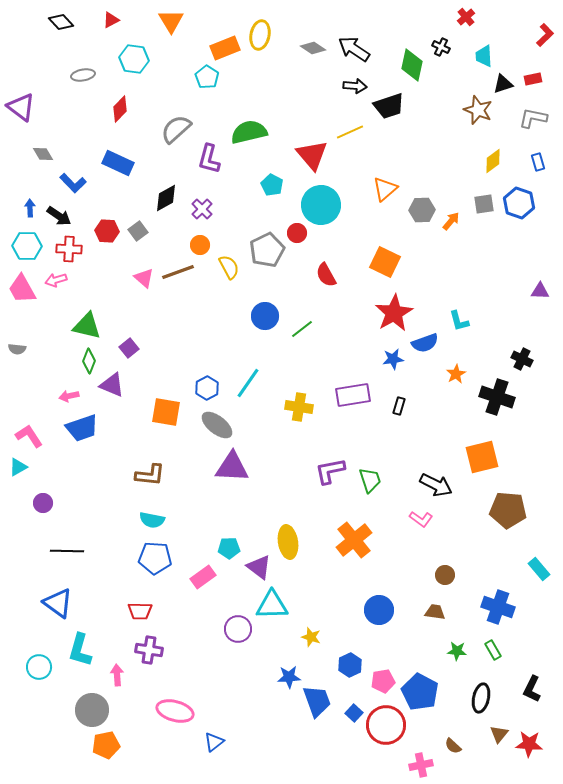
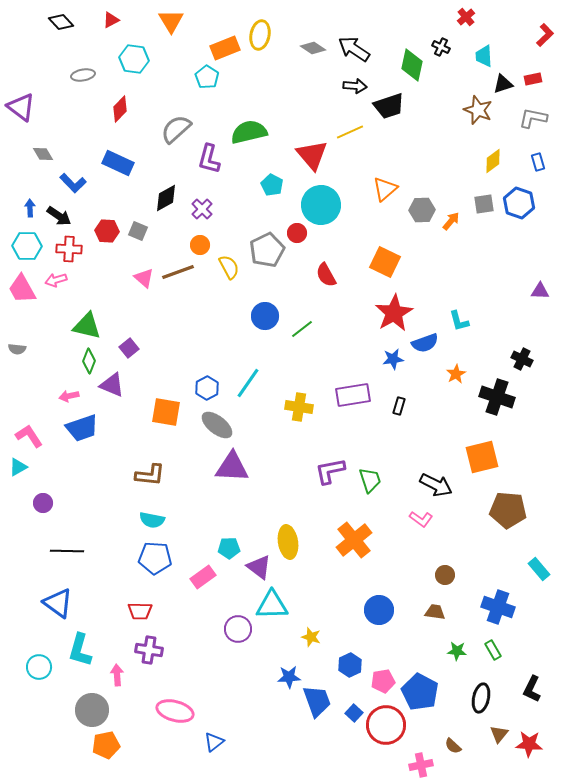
gray square at (138, 231): rotated 30 degrees counterclockwise
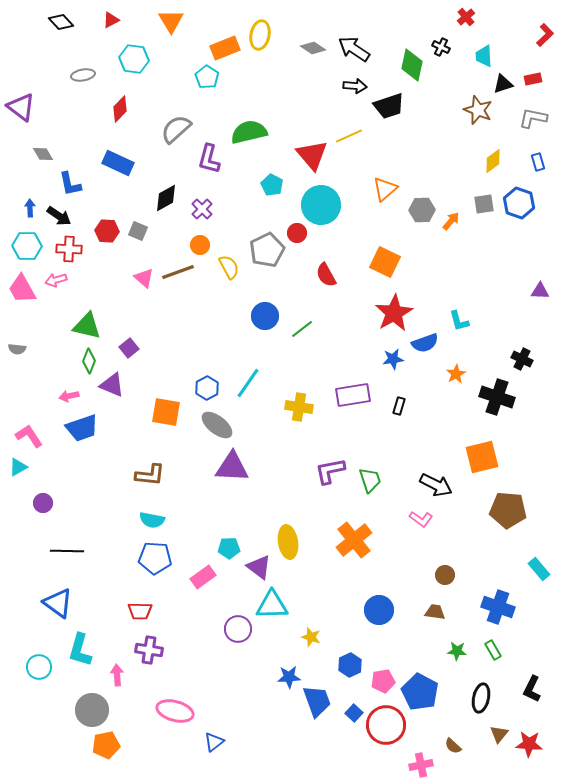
yellow line at (350, 132): moved 1 px left, 4 px down
blue L-shape at (73, 183): moved 3 px left, 1 px down; rotated 32 degrees clockwise
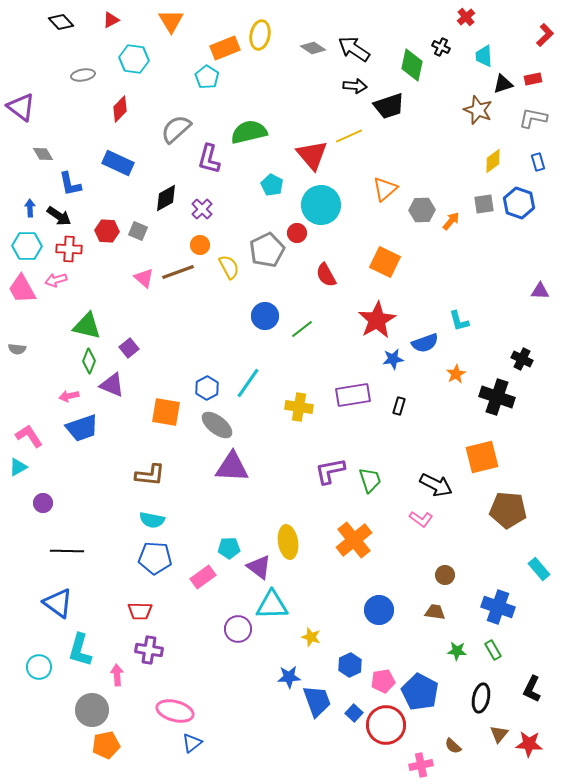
red star at (394, 313): moved 17 px left, 7 px down
blue triangle at (214, 742): moved 22 px left, 1 px down
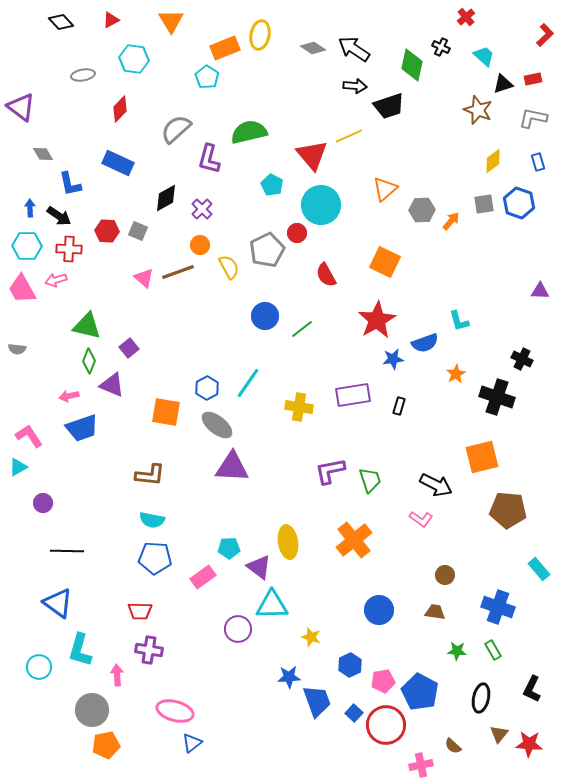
cyan trapezoid at (484, 56): rotated 135 degrees clockwise
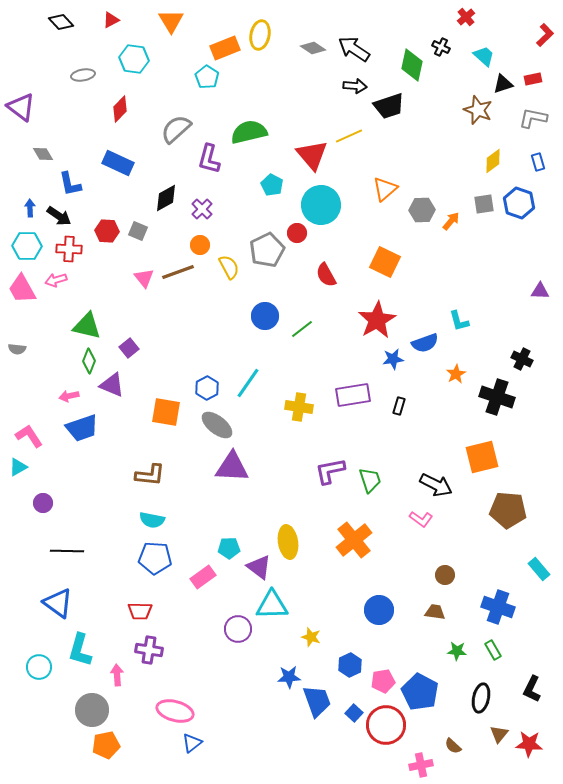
pink triangle at (144, 278): rotated 10 degrees clockwise
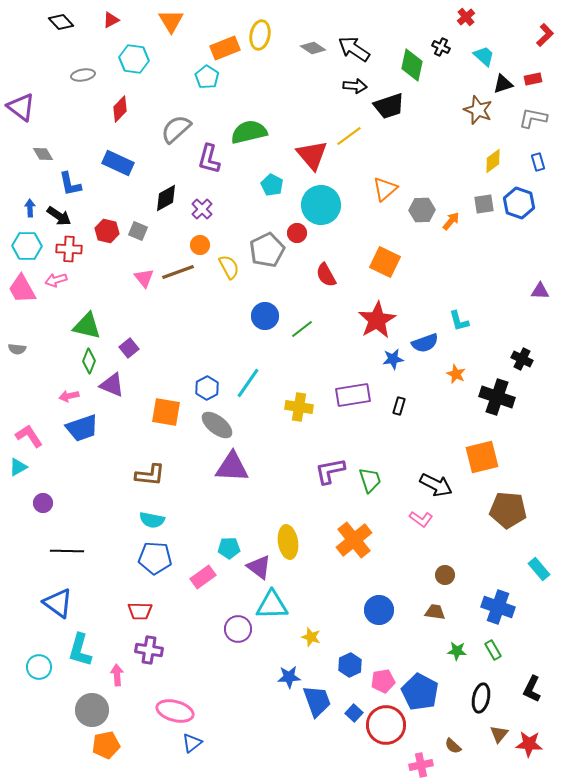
yellow line at (349, 136): rotated 12 degrees counterclockwise
red hexagon at (107, 231): rotated 10 degrees clockwise
orange star at (456, 374): rotated 18 degrees counterclockwise
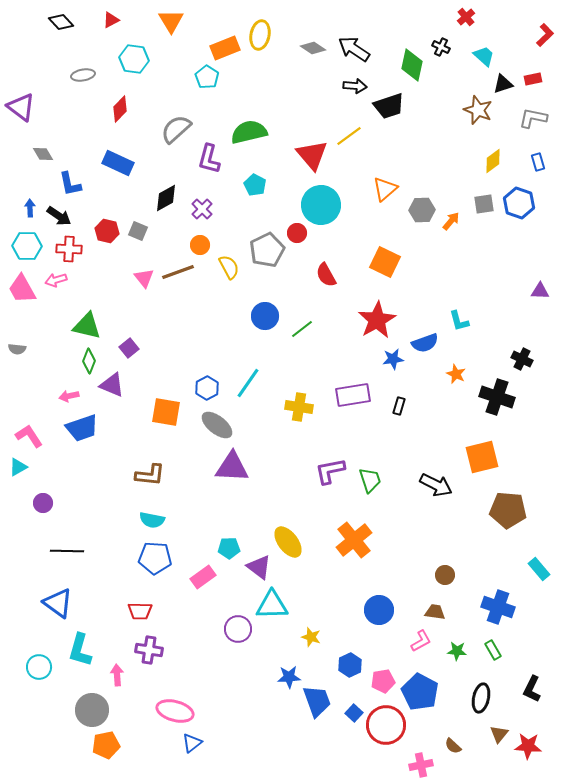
cyan pentagon at (272, 185): moved 17 px left
pink L-shape at (421, 519): moved 122 px down; rotated 65 degrees counterclockwise
yellow ellipse at (288, 542): rotated 28 degrees counterclockwise
red star at (529, 744): moved 1 px left, 2 px down
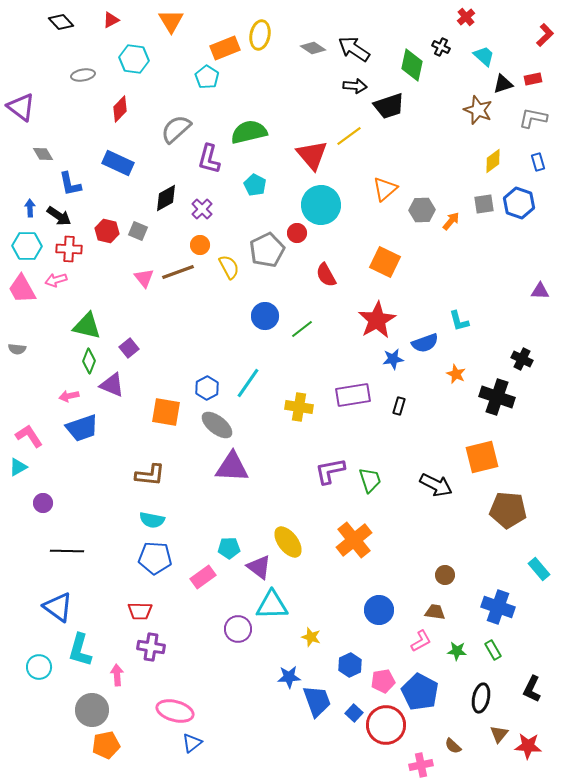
blue triangle at (58, 603): moved 4 px down
purple cross at (149, 650): moved 2 px right, 3 px up
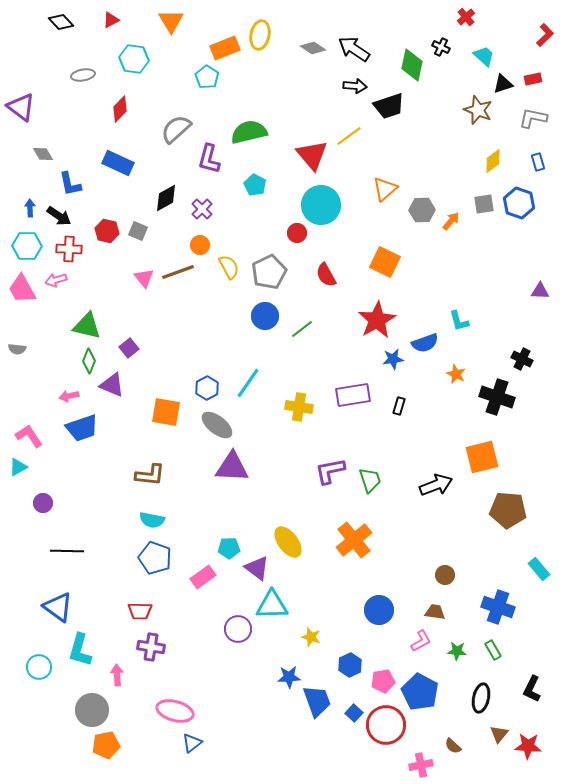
gray pentagon at (267, 250): moved 2 px right, 22 px down
black arrow at (436, 485): rotated 48 degrees counterclockwise
blue pentagon at (155, 558): rotated 16 degrees clockwise
purple triangle at (259, 567): moved 2 px left, 1 px down
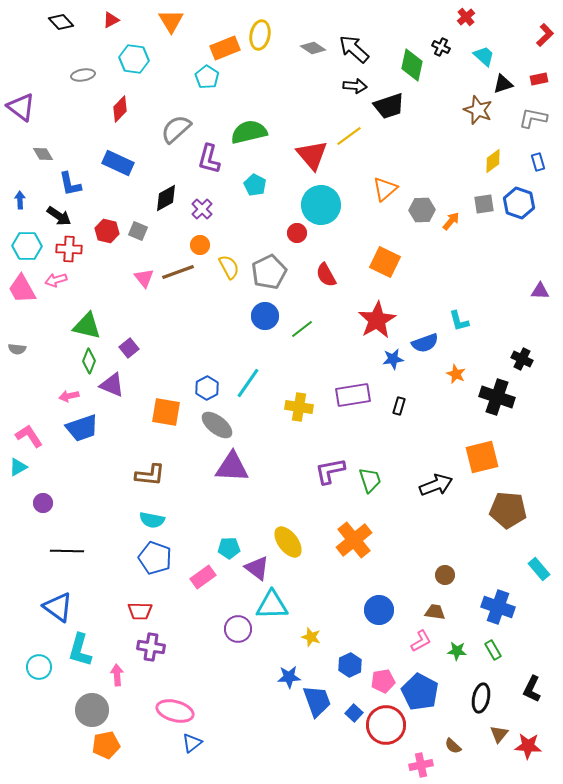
black arrow at (354, 49): rotated 8 degrees clockwise
red rectangle at (533, 79): moved 6 px right
blue arrow at (30, 208): moved 10 px left, 8 px up
